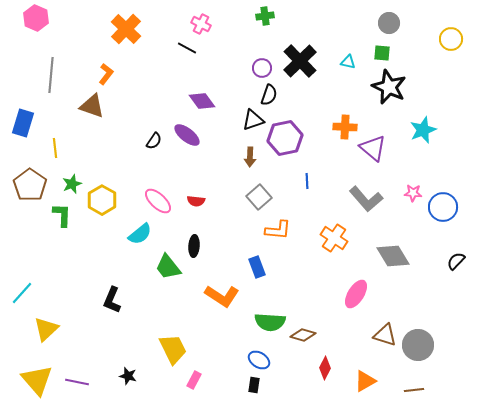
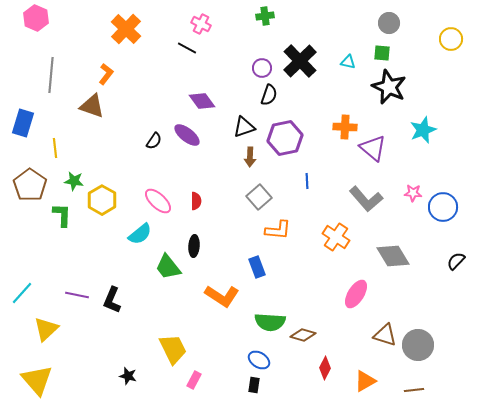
black triangle at (253, 120): moved 9 px left, 7 px down
green star at (72, 184): moved 2 px right, 3 px up; rotated 30 degrees clockwise
red semicircle at (196, 201): rotated 96 degrees counterclockwise
orange cross at (334, 238): moved 2 px right, 1 px up
purple line at (77, 382): moved 87 px up
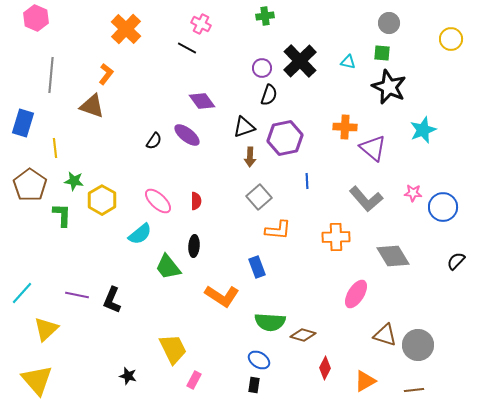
orange cross at (336, 237): rotated 36 degrees counterclockwise
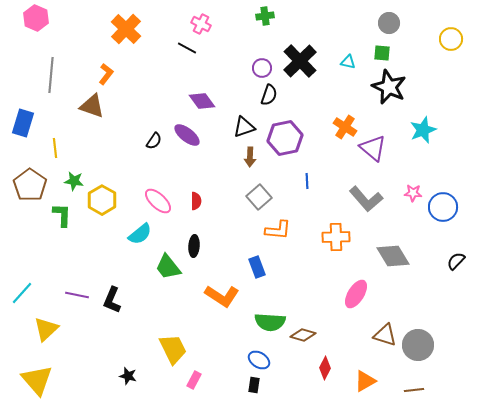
orange cross at (345, 127): rotated 30 degrees clockwise
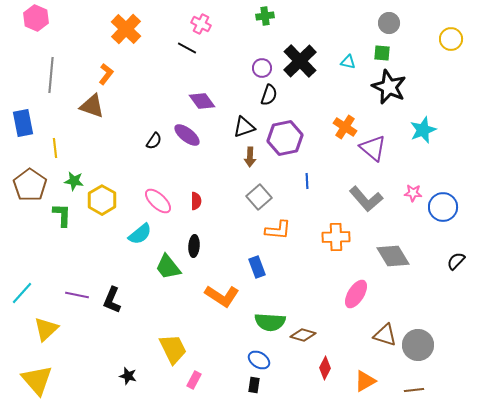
blue rectangle at (23, 123): rotated 28 degrees counterclockwise
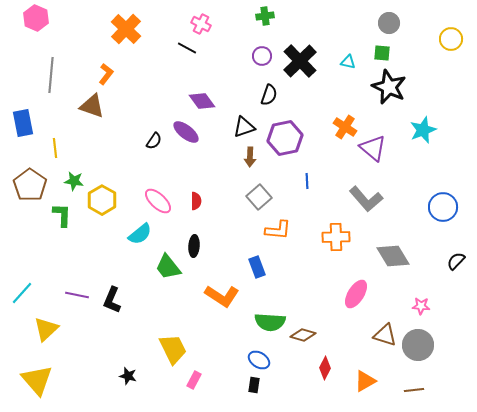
purple circle at (262, 68): moved 12 px up
purple ellipse at (187, 135): moved 1 px left, 3 px up
pink star at (413, 193): moved 8 px right, 113 px down
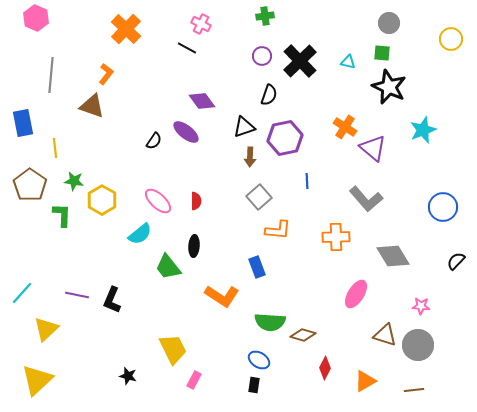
yellow triangle at (37, 380): rotated 28 degrees clockwise
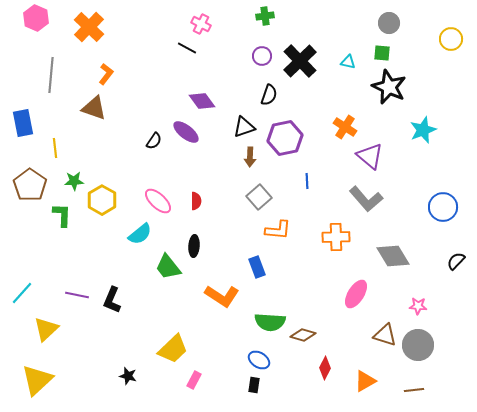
orange cross at (126, 29): moved 37 px left, 2 px up
brown triangle at (92, 106): moved 2 px right, 2 px down
purple triangle at (373, 148): moved 3 px left, 8 px down
green star at (74, 181): rotated 12 degrees counterclockwise
pink star at (421, 306): moved 3 px left
yellow trapezoid at (173, 349): rotated 72 degrees clockwise
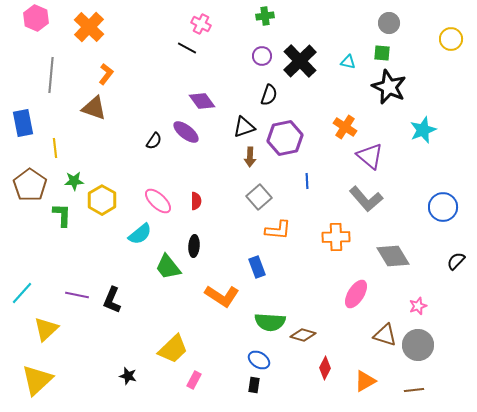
pink star at (418, 306): rotated 24 degrees counterclockwise
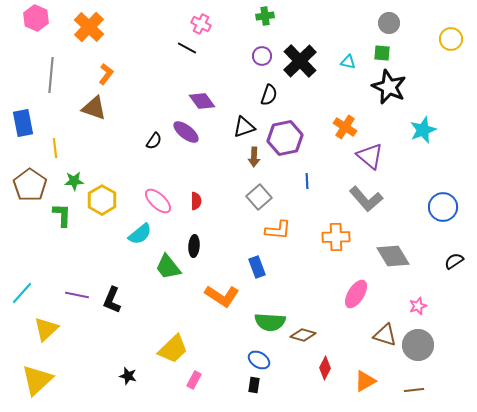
brown arrow at (250, 157): moved 4 px right
black semicircle at (456, 261): moved 2 px left; rotated 12 degrees clockwise
